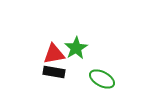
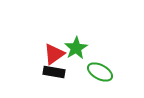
red triangle: rotated 25 degrees counterclockwise
green ellipse: moved 2 px left, 7 px up
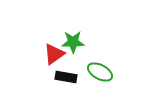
green star: moved 3 px left, 6 px up; rotated 30 degrees clockwise
black rectangle: moved 12 px right, 5 px down
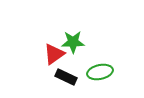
green ellipse: rotated 40 degrees counterclockwise
black rectangle: rotated 15 degrees clockwise
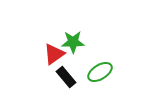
green ellipse: rotated 20 degrees counterclockwise
black rectangle: rotated 25 degrees clockwise
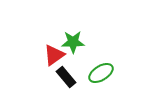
red triangle: moved 1 px down
green ellipse: moved 1 px right, 1 px down
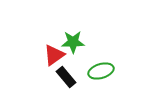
green ellipse: moved 2 px up; rotated 15 degrees clockwise
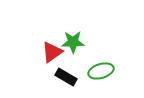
red triangle: moved 2 px left, 3 px up
black rectangle: rotated 20 degrees counterclockwise
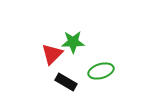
red triangle: moved 2 px down; rotated 10 degrees counterclockwise
black rectangle: moved 5 px down
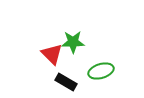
red triangle: rotated 30 degrees counterclockwise
